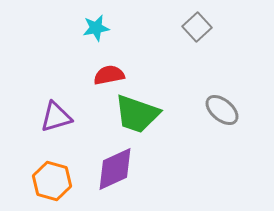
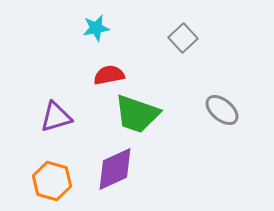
gray square: moved 14 px left, 11 px down
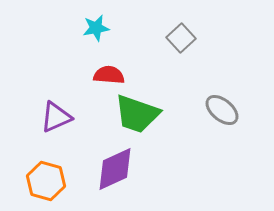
gray square: moved 2 px left
red semicircle: rotated 16 degrees clockwise
purple triangle: rotated 8 degrees counterclockwise
orange hexagon: moved 6 px left
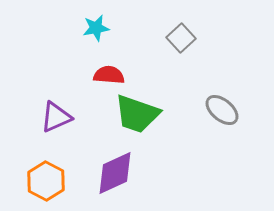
purple diamond: moved 4 px down
orange hexagon: rotated 12 degrees clockwise
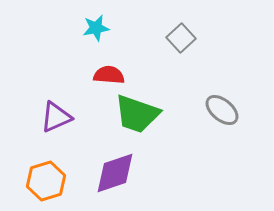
purple diamond: rotated 6 degrees clockwise
orange hexagon: rotated 15 degrees clockwise
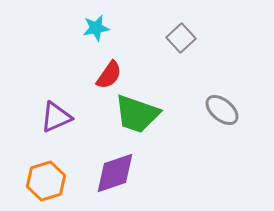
red semicircle: rotated 120 degrees clockwise
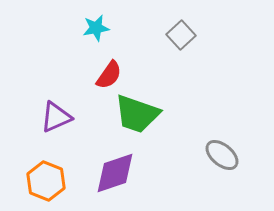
gray square: moved 3 px up
gray ellipse: moved 45 px down
orange hexagon: rotated 21 degrees counterclockwise
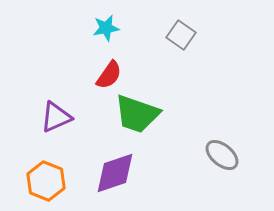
cyan star: moved 10 px right
gray square: rotated 12 degrees counterclockwise
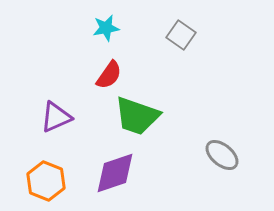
green trapezoid: moved 2 px down
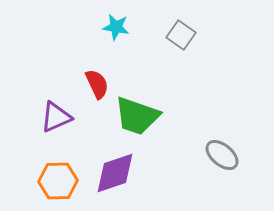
cyan star: moved 10 px right, 1 px up; rotated 20 degrees clockwise
red semicircle: moved 12 px left, 9 px down; rotated 60 degrees counterclockwise
orange hexagon: moved 12 px right; rotated 24 degrees counterclockwise
